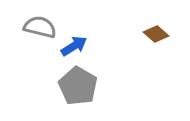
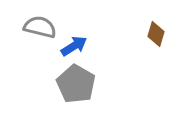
brown diamond: rotated 65 degrees clockwise
gray pentagon: moved 2 px left, 2 px up
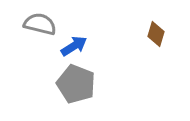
gray semicircle: moved 3 px up
gray pentagon: rotated 9 degrees counterclockwise
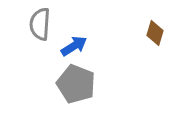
gray semicircle: rotated 100 degrees counterclockwise
brown diamond: moved 1 px left, 1 px up
